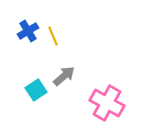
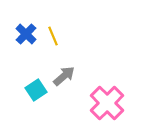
blue cross: moved 2 px left, 3 px down; rotated 15 degrees counterclockwise
pink cross: rotated 16 degrees clockwise
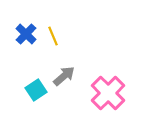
pink cross: moved 1 px right, 10 px up
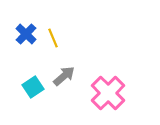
yellow line: moved 2 px down
cyan square: moved 3 px left, 3 px up
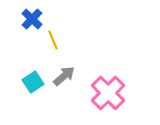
blue cross: moved 6 px right, 15 px up
yellow line: moved 2 px down
cyan square: moved 5 px up
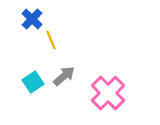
yellow line: moved 2 px left
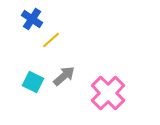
blue cross: rotated 10 degrees counterclockwise
yellow line: rotated 72 degrees clockwise
cyan square: rotated 30 degrees counterclockwise
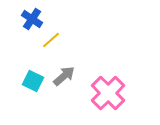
cyan square: moved 1 px up
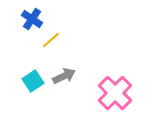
gray arrow: rotated 15 degrees clockwise
cyan square: rotated 30 degrees clockwise
pink cross: moved 7 px right
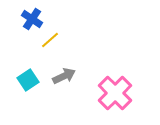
yellow line: moved 1 px left
cyan square: moved 5 px left, 1 px up
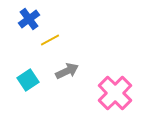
blue cross: moved 3 px left; rotated 20 degrees clockwise
yellow line: rotated 12 degrees clockwise
gray arrow: moved 3 px right, 5 px up
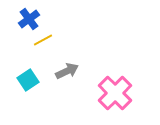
yellow line: moved 7 px left
